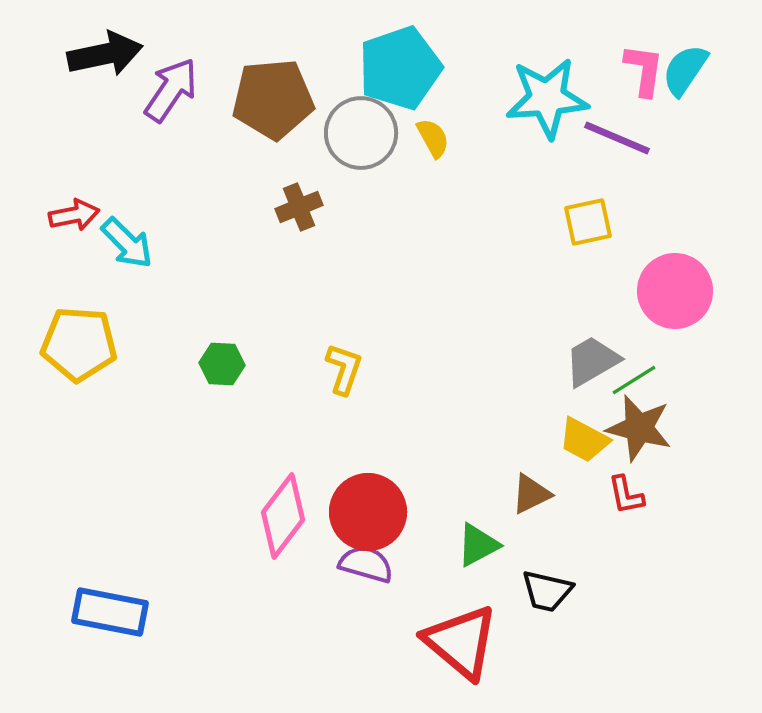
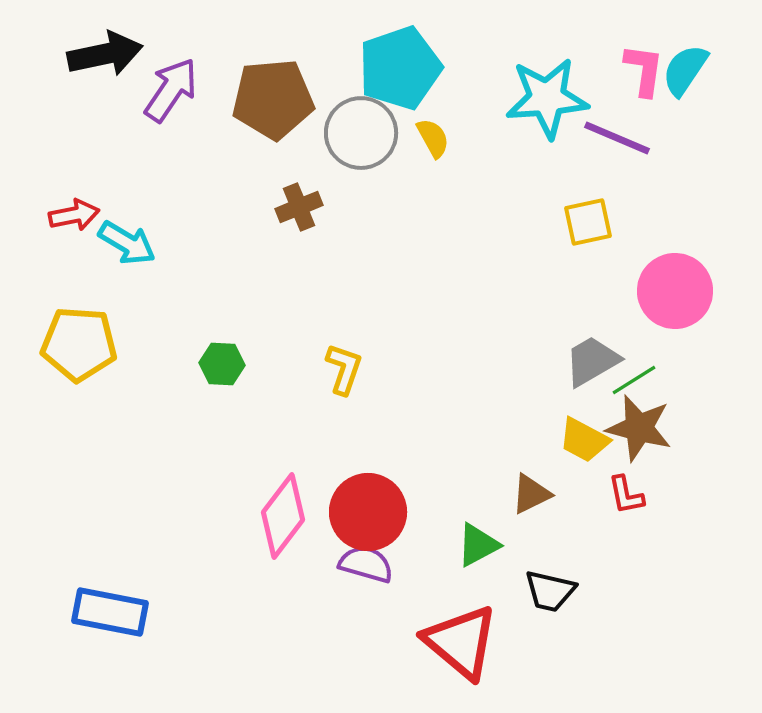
cyan arrow: rotated 14 degrees counterclockwise
black trapezoid: moved 3 px right
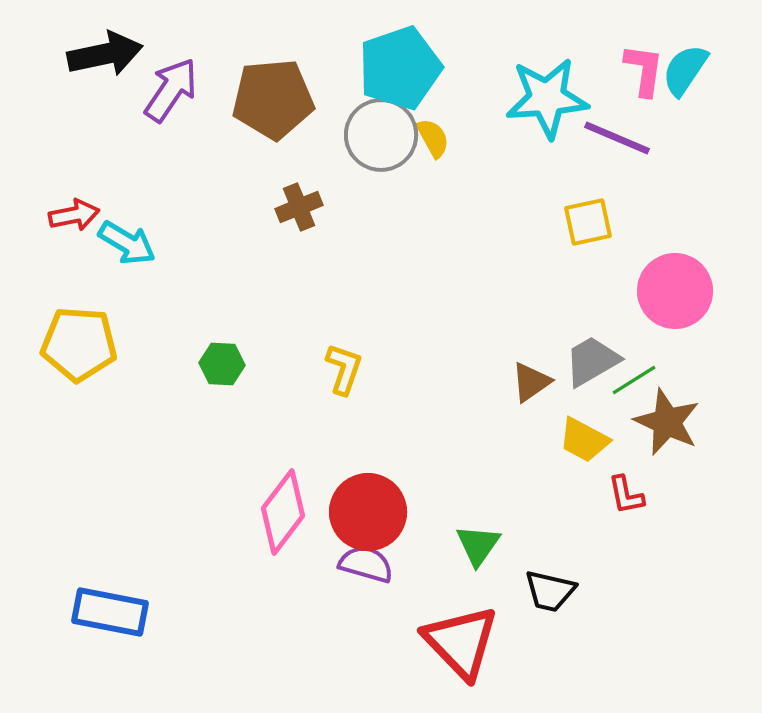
gray circle: moved 20 px right, 2 px down
brown star: moved 28 px right, 6 px up; rotated 10 degrees clockwise
brown triangle: moved 112 px up; rotated 9 degrees counterclockwise
pink diamond: moved 4 px up
green triangle: rotated 27 degrees counterclockwise
red triangle: rotated 6 degrees clockwise
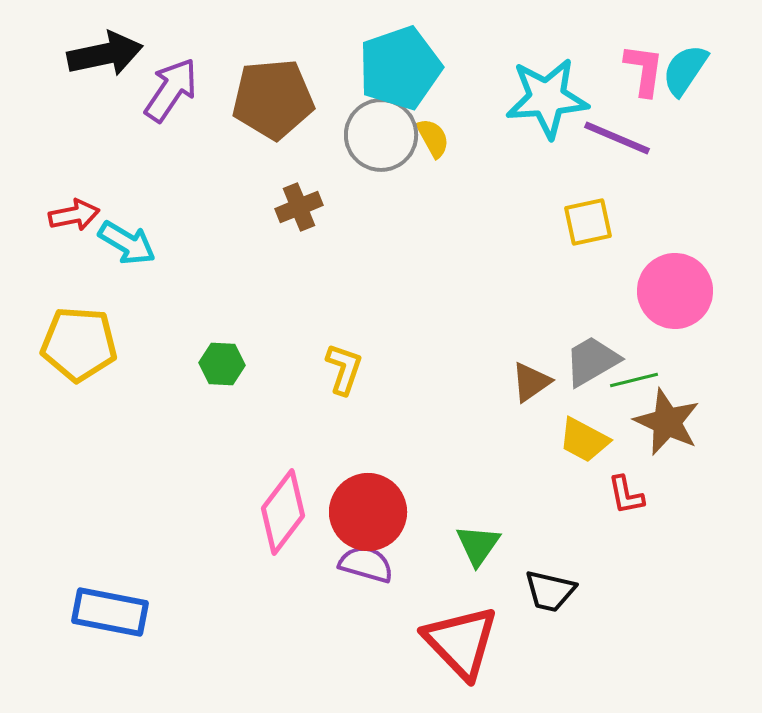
green line: rotated 18 degrees clockwise
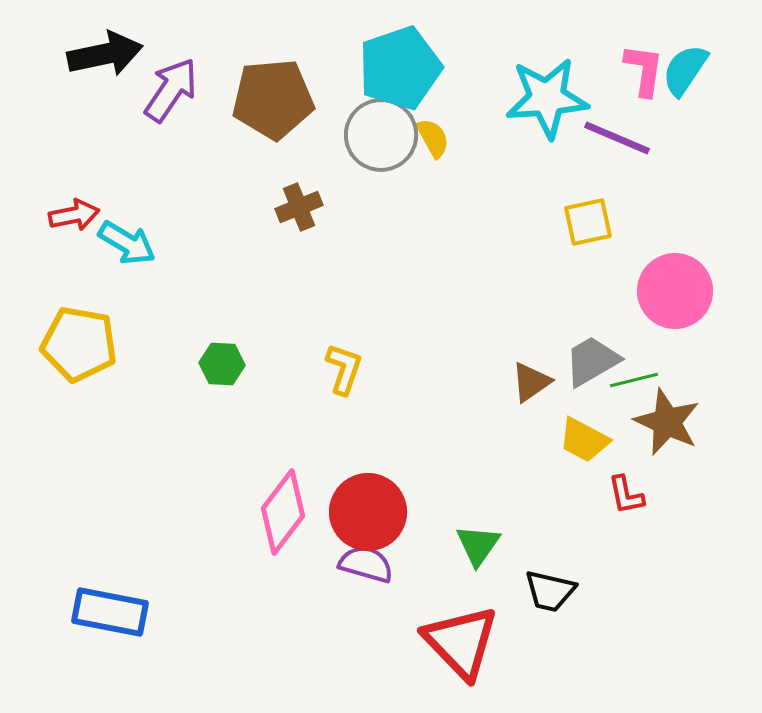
yellow pentagon: rotated 6 degrees clockwise
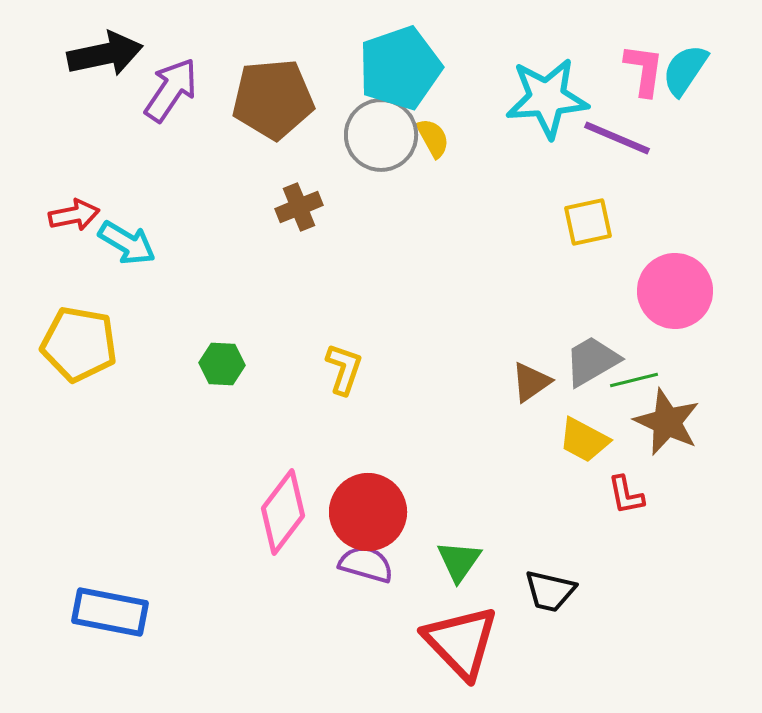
green triangle: moved 19 px left, 16 px down
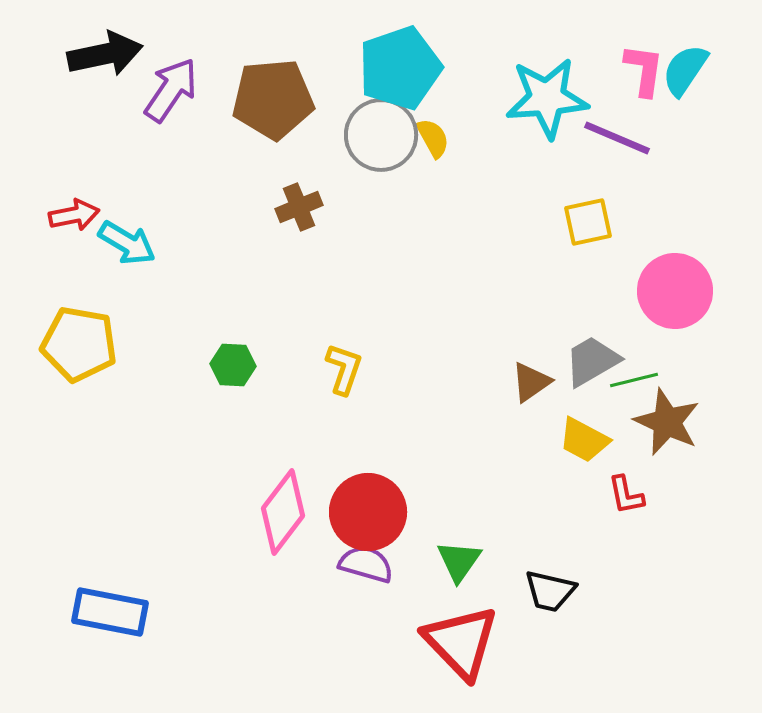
green hexagon: moved 11 px right, 1 px down
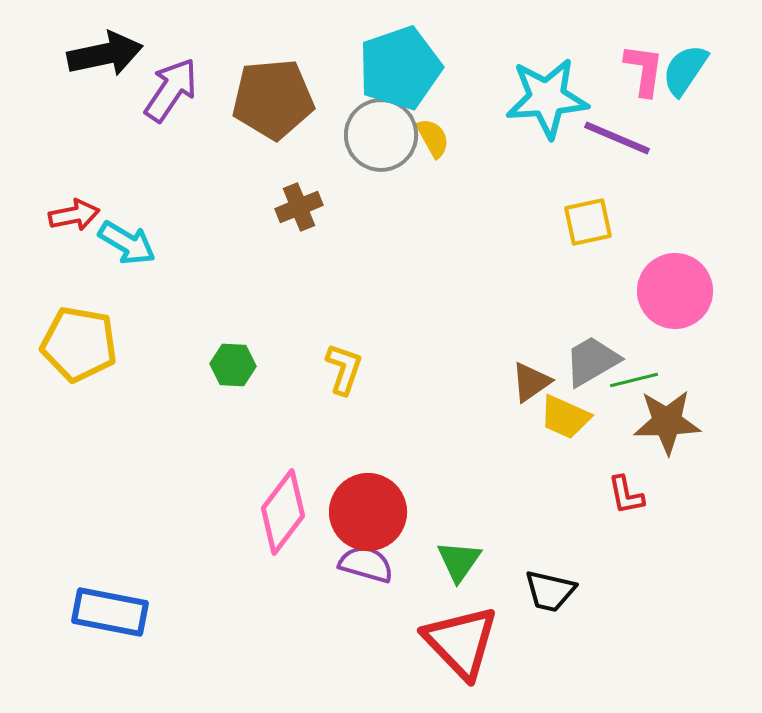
brown star: rotated 26 degrees counterclockwise
yellow trapezoid: moved 19 px left, 23 px up; rotated 4 degrees counterclockwise
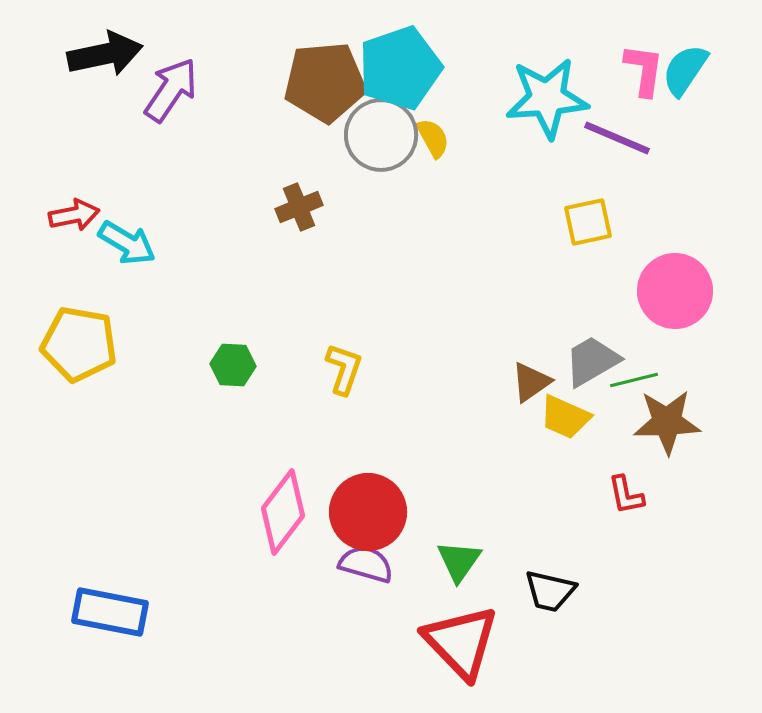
brown pentagon: moved 52 px right, 17 px up
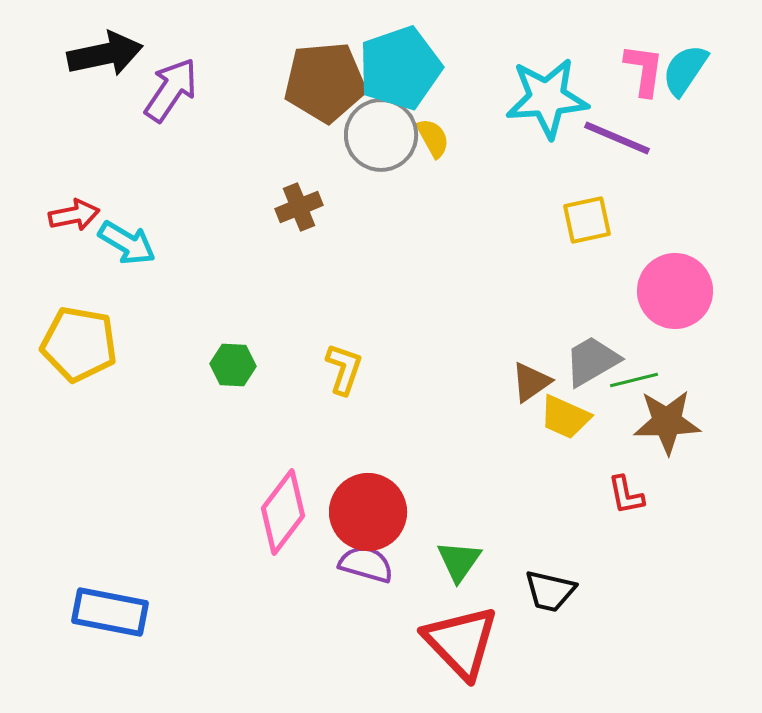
yellow square: moved 1 px left, 2 px up
